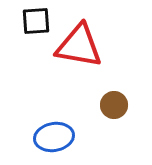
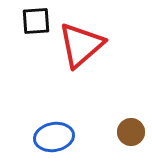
red triangle: moved 2 px right, 1 px up; rotated 51 degrees counterclockwise
brown circle: moved 17 px right, 27 px down
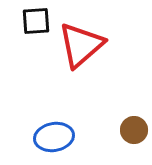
brown circle: moved 3 px right, 2 px up
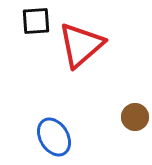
brown circle: moved 1 px right, 13 px up
blue ellipse: rotated 69 degrees clockwise
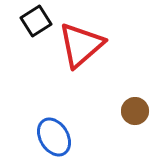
black square: rotated 28 degrees counterclockwise
brown circle: moved 6 px up
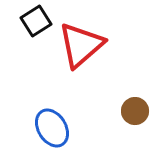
blue ellipse: moved 2 px left, 9 px up
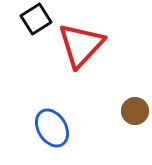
black square: moved 2 px up
red triangle: rotated 6 degrees counterclockwise
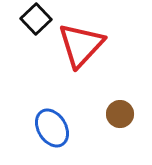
black square: rotated 12 degrees counterclockwise
brown circle: moved 15 px left, 3 px down
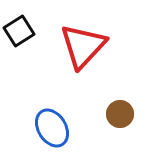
black square: moved 17 px left, 12 px down; rotated 12 degrees clockwise
red triangle: moved 2 px right, 1 px down
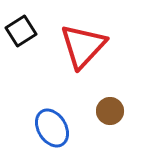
black square: moved 2 px right
brown circle: moved 10 px left, 3 px up
